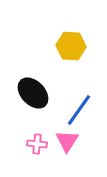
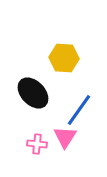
yellow hexagon: moved 7 px left, 12 px down
pink triangle: moved 2 px left, 4 px up
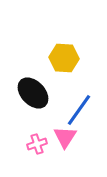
pink cross: rotated 24 degrees counterclockwise
